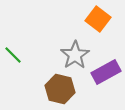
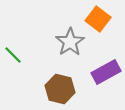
gray star: moved 5 px left, 13 px up
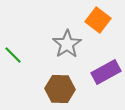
orange square: moved 1 px down
gray star: moved 3 px left, 2 px down
brown hexagon: rotated 12 degrees counterclockwise
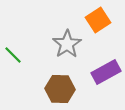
orange square: rotated 20 degrees clockwise
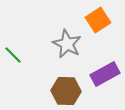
gray star: rotated 12 degrees counterclockwise
purple rectangle: moved 1 px left, 2 px down
brown hexagon: moved 6 px right, 2 px down
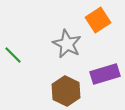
purple rectangle: rotated 12 degrees clockwise
brown hexagon: rotated 24 degrees clockwise
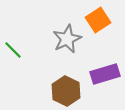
gray star: moved 5 px up; rotated 20 degrees clockwise
green line: moved 5 px up
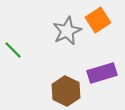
gray star: moved 8 px up
purple rectangle: moved 3 px left, 1 px up
